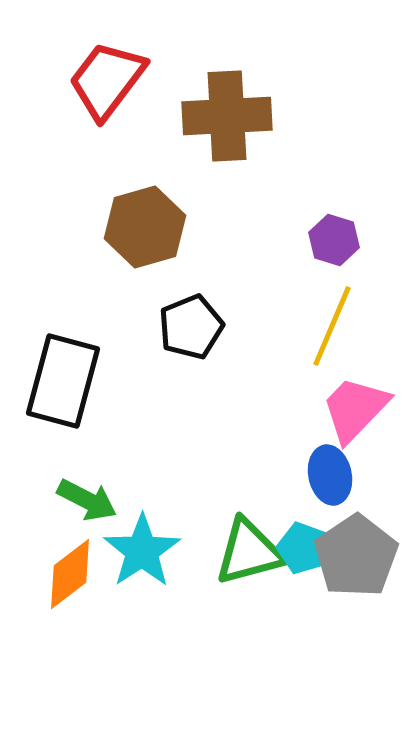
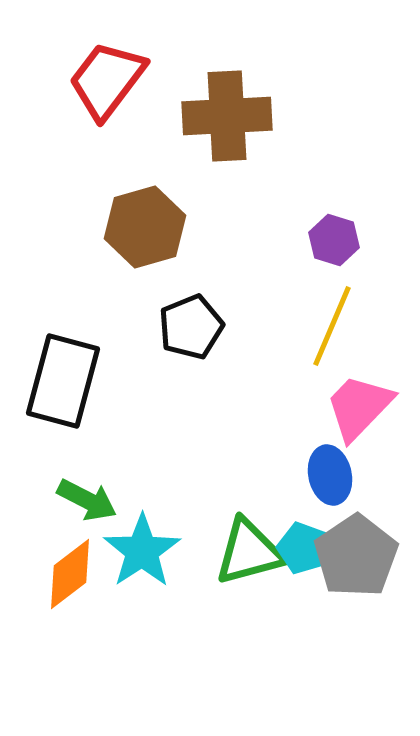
pink trapezoid: moved 4 px right, 2 px up
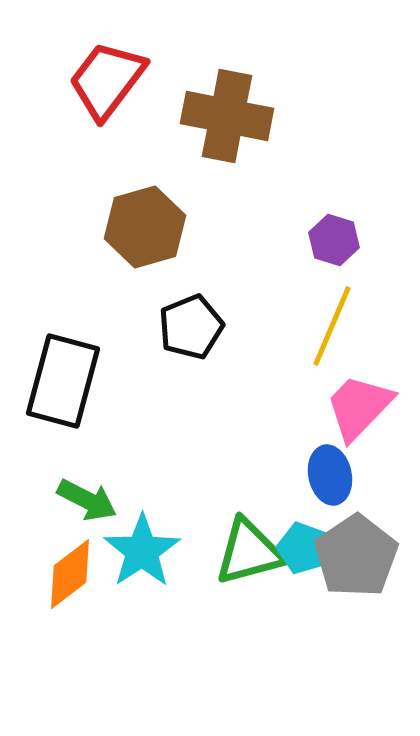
brown cross: rotated 14 degrees clockwise
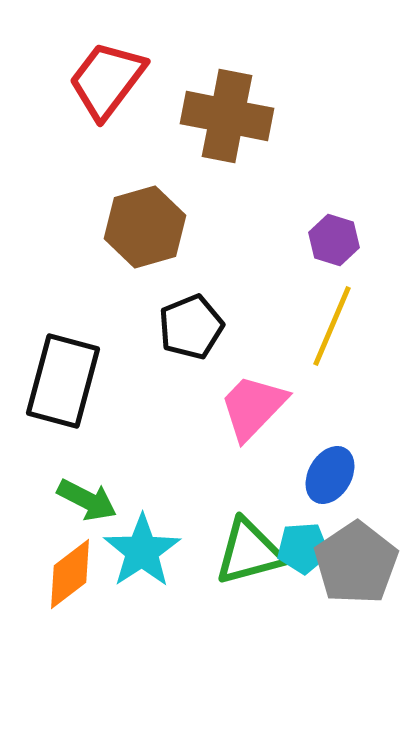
pink trapezoid: moved 106 px left
blue ellipse: rotated 42 degrees clockwise
cyan pentagon: rotated 24 degrees counterclockwise
gray pentagon: moved 7 px down
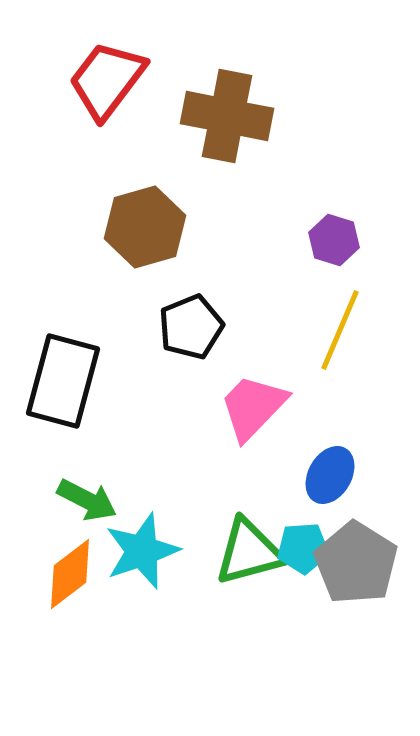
yellow line: moved 8 px right, 4 px down
cyan star: rotated 14 degrees clockwise
gray pentagon: rotated 6 degrees counterclockwise
